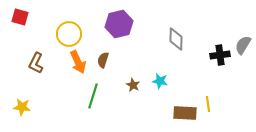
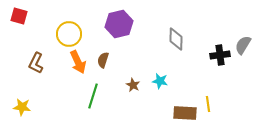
red square: moved 1 px left, 1 px up
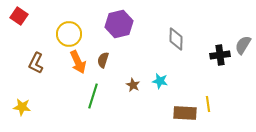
red square: rotated 18 degrees clockwise
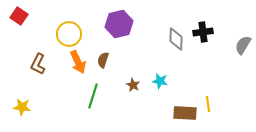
black cross: moved 17 px left, 23 px up
brown L-shape: moved 2 px right, 1 px down
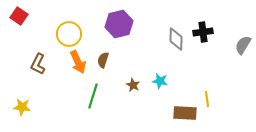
yellow line: moved 1 px left, 5 px up
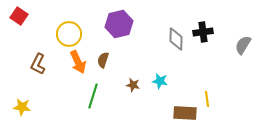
brown star: rotated 16 degrees counterclockwise
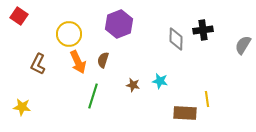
purple hexagon: rotated 8 degrees counterclockwise
black cross: moved 2 px up
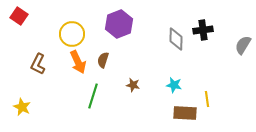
yellow circle: moved 3 px right
cyan star: moved 14 px right, 4 px down
yellow star: rotated 18 degrees clockwise
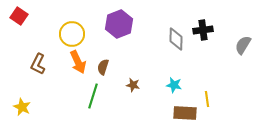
brown semicircle: moved 7 px down
